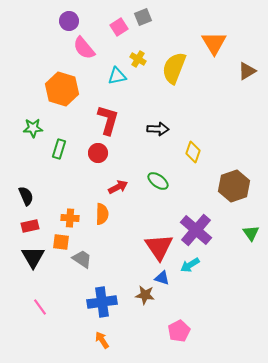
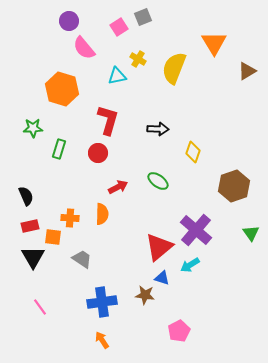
orange square: moved 8 px left, 5 px up
red triangle: rotated 24 degrees clockwise
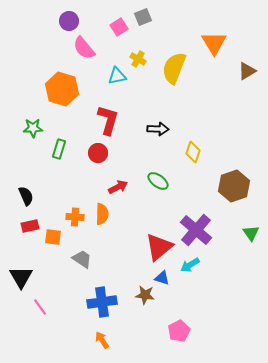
orange cross: moved 5 px right, 1 px up
black triangle: moved 12 px left, 20 px down
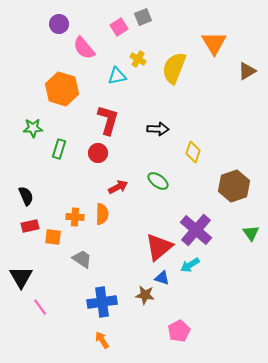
purple circle: moved 10 px left, 3 px down
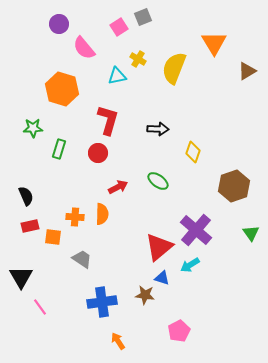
orange arrow: moved 16 px right, 1 px down
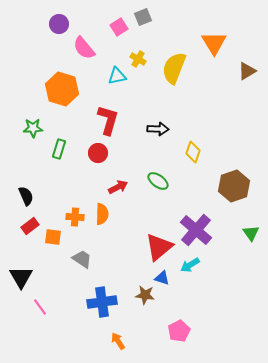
red rectangle: rotated 24 degrees counterclockwise
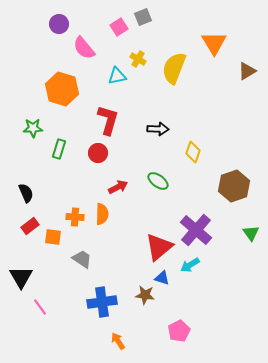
black semicircle: moved 3 px up
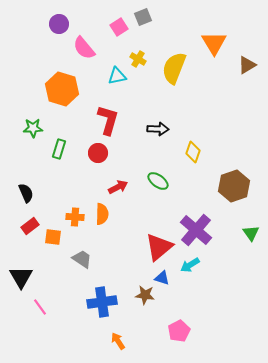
brown triangle: moved 6 px up
